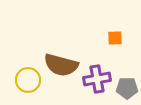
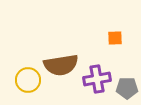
brown semicircle: rotated 24 degrees counterclockwise
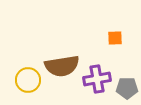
brown semicircle: moved 1 px right, 1 px down
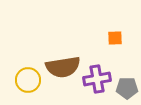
brown semicircle: moved 1 px right, 1 px down
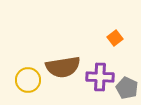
orange square: rotated 35 degrees counterclockwise
purple cross: moved 3 px right, 2 px up; rotated 12 degrees clockwise
gray pentagon: rotated 25 degrees clockwise
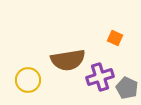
orange square: rotated 28 degrees counterclockwise
brown semicircle: moved 5 px right, 7 px up
purple cross: rotated 20 degrees counterclockwise
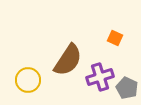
brown semicircle: rotated 48 degrees counterclockwise
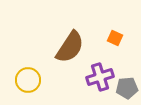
brown semicircle: moved 2 px right, 13 px up
gray pentagon: rotated 30 degrees counterclockwise
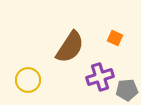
gray pentagon: moved 2 px down
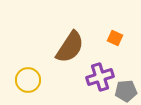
gray pentagon: moved 1 px left, 1 px down
